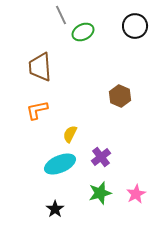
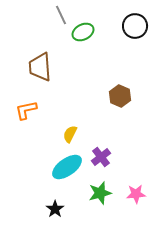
orange L-shape: moved 11 px left
cyan ellipse: moved 7 px right, 3 px down; rotated 12 degrees counterclockwise
pink star: rotated 24 degrees clockwise
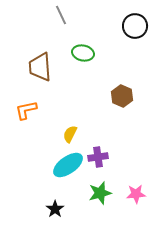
green ellipse: moved 21 px down; rotated 40 degrees clockwise
brown hexagon: moved 2 px right
purple cross: moved 3 px left; rotated 30 degrees clockwise
cyan ellipse: moved 1 px right, 2 px up
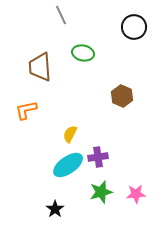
black circle: moved 1 px left, 1 px down
green star: moved 1 px right, 1 px up
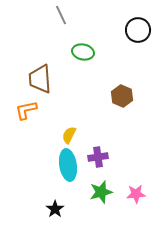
black circle: moved 4 px right, 3 px down
green ellipse: moved 1 px up
brown trapezoid: moved 12 px down
yellow semicircle: moved 1 px left, 1 px down
cyan ellipse: rotated 64 degrees counterclockwise
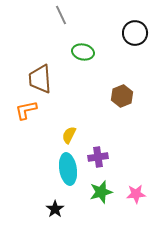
black circle: moved 3 px left, 3 px down
brown hexagon: rotated 15 degrees clockwise
cyan ellipse: moved 4 px down
